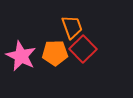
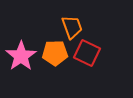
red square: moved 4 px right, 4 px down; rotated 20 degrees counterclockwise
pink star: rotated 12 degrees clockwise
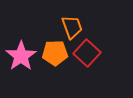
red square: rotated 16 degrees clockwise
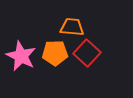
orange trapezoid: rotated 65 degrees counterclockwise
pink star: rotated 12 degrees counterclockwise
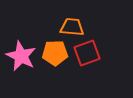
red square: rotated 28 degrees clockwise
